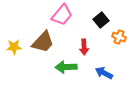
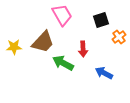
pink trapezoid: rotated 70 degrees counterclockwise
black square: rotated 21 degrees clockwise
orange cross: rotated 32 degrees clockwise
red arrow: moved 1 px left, 2 px down
green arrow: moved 3 px left, 4 px up; rotated 30 degrees clockwise
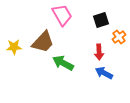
red arrow: moved 16 px right, 3 px down
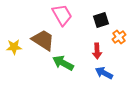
brown trapezoid: moved 2 px up; rotated 100 degrees counterclockwise
red arrow: moved 2 px left, 1 px up
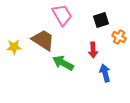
orange cross: rotated 24 degrees counterclockwise
red arrow: moved 4 px left, 1 px up
blue arrow: moved 1 px right; rotated 48 degrees clockwise
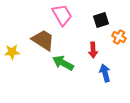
yellow star: moved 2 px left, 5 px down
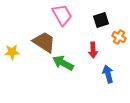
brown trapezoid: moved 1 px right, 2 px down
blue arrow: moved 3 px right, 1 px down
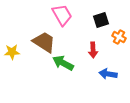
blue arrow: rotated 66 degrees counterclockwise
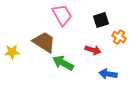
red arrow: rotated 70 degrees counterclockwise
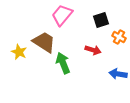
pink trapezoid: rotated 110 degrees counterclockwise
yellow star: moved 7 px right; rotated 28 degrees clockwise
green arrow: rotated 40 degrees clockwise
blue arrow: moved 10 px right
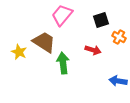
green arrow: rotated 15 degrees clockwise
blue arrow: moved 7 px down
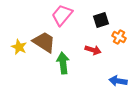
yellow star: moved 5 px up
